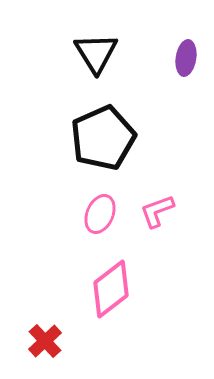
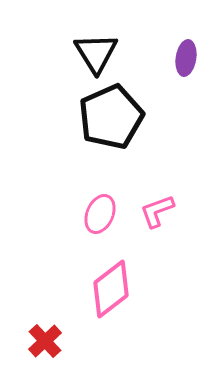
black pentagon: moved 8 px right, 21 px up
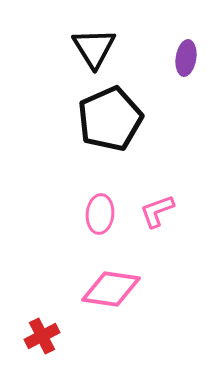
black triangle: moved 2 px left, 5 px up
black pentagon: moved 1 px left, 2 px down
pink ellipse: rotated 18 degrees counterclockwise
pink diamond: rotated 46 degrees clockwise
red cross: moved 3 px left, 5 px up; rotated 16 degrees clockwise
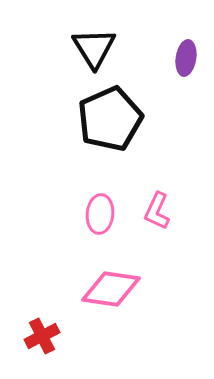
pink L-shape: rotated 45 degrees counterclockwise
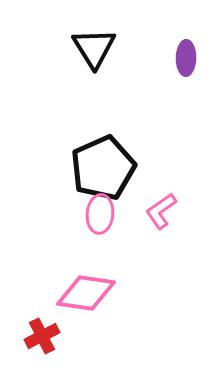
purple ellipse: rotated 8 degrees counterclockwise
black pentagon: moved 7 px left, 49 px down
pink L-shape: moved 4 px right; rotated 30 degrees clockwise
pink diamond: moved 25 px left, 4 px down
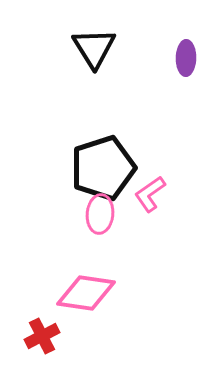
black pentagon: rotated 6 degrees clockwise
pink L-shape: moved 11 px left, 17 px up
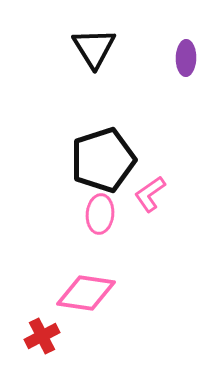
black pentagon: moved 8 px up
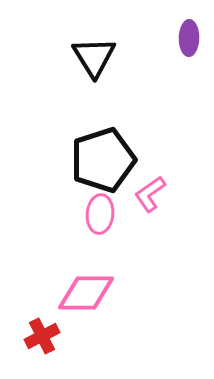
black triangle: moved 9 px down
purple ellipse: moved 3 px right, 20 px up
pink diamond: rotated 8 degrees counterclockwise
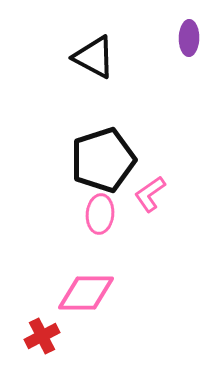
black triangle: rotated 30 degrees counterclockwise
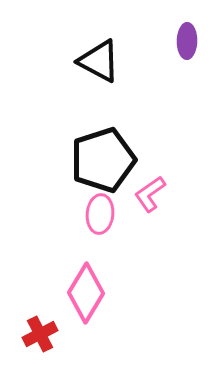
purple ellipse: moved 2 px left, 3 px down
black triangle: moved 5 px right, 4 px down
pink diamond: rotated 60 degrees counterclockwise
red cross: moved 2 px left, 2 px up
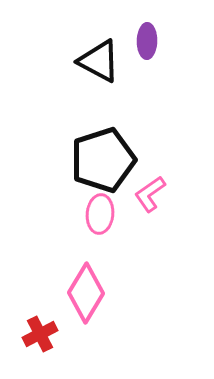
purple ellipse: moved 40 px left
